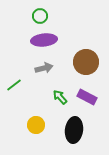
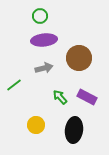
brown circle: moved 7 px left, 4 px up
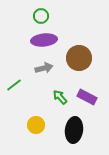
green circle: moved 1 px right
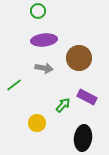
green circle: moved 3 px left, 5 px up
gray arrow: rotated 24 degrees clockwise
green arrow: moved 3 px right, 8 px down; rotated 84 degrees clockwise
yellow circle: moved 1 px right, 2 px up
black ellipse: moved 9 px right, 8 px down
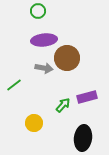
brown circle: moved 12 px left
purple rectangle: rotated 42 degrees counterclockwise
yellow circle: moved 3 px left
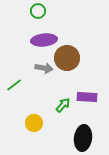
purple rectangle: rotated 18 degrees clockwise
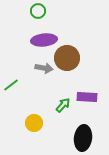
green line: moved 3 px left
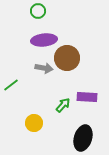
black ellipse: rotated 10 degrees clockwise
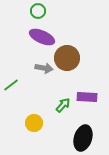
purple ellipse: moved 2 px left, 3 px up; rotated 30 degrees clockwise
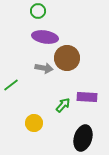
purple ellipse: moved 3 px right; rotated 15 degrees counterclockwise
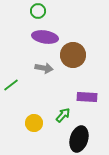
brown circle: moved 6 px right, 3 px up
green arrow: moved 10 px down
black ellipse: moved 4 px left, 1 px down
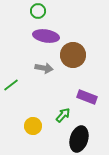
purple ellipse: moved 1 px right, 1 px up
purple rectangle: rotated 18 degrees clockwise
yellow circle: moved 1 px left, 3 px down
